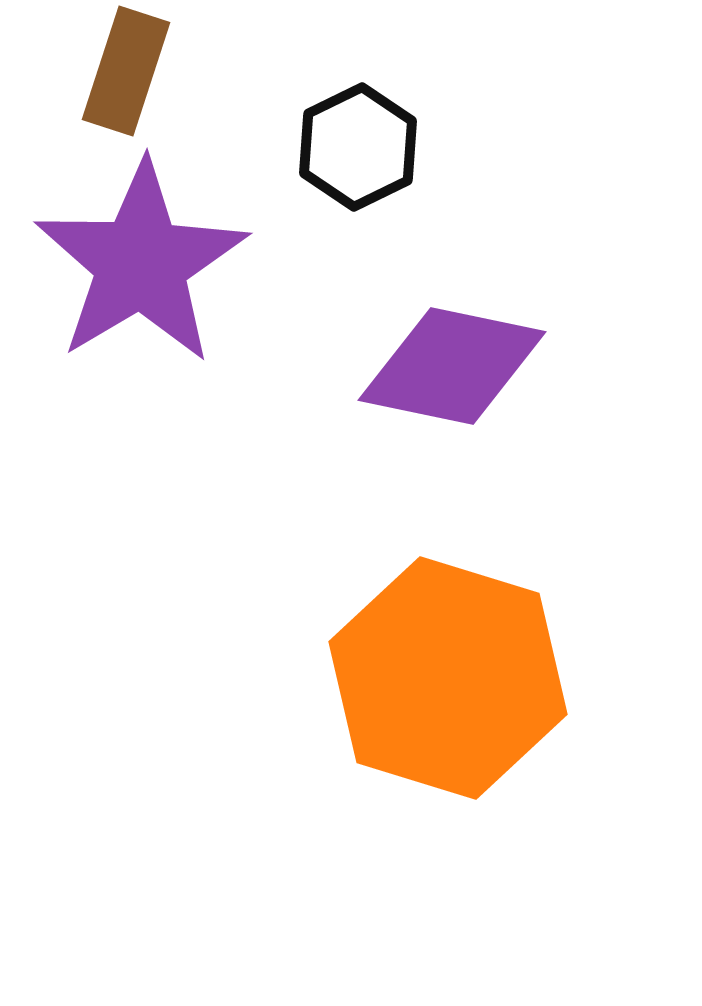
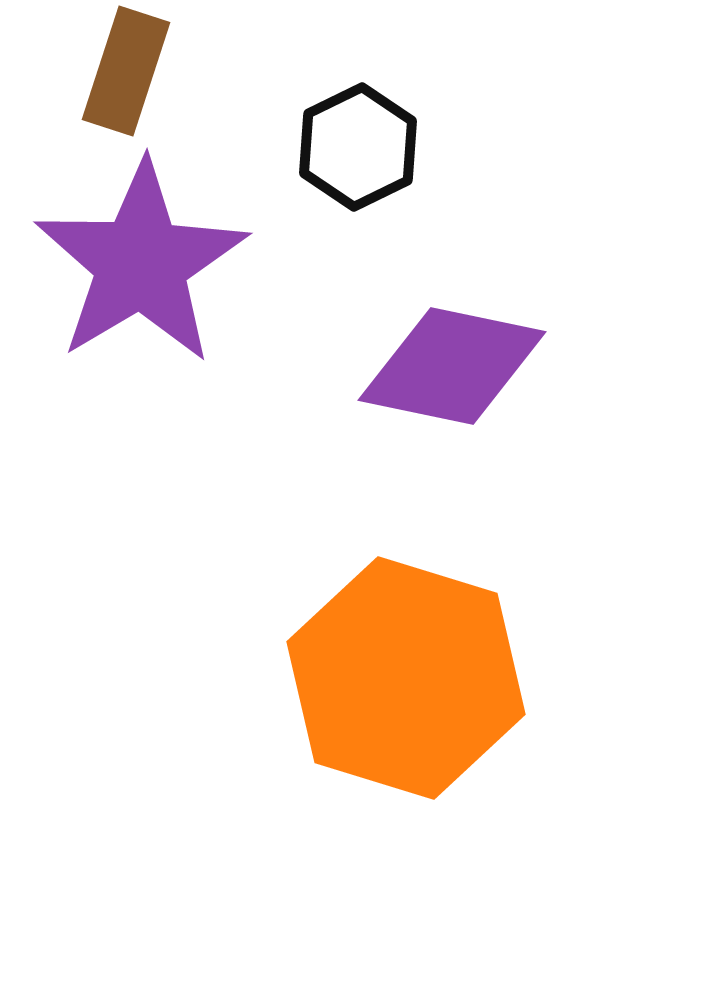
orange hexagon: moved 42 px left
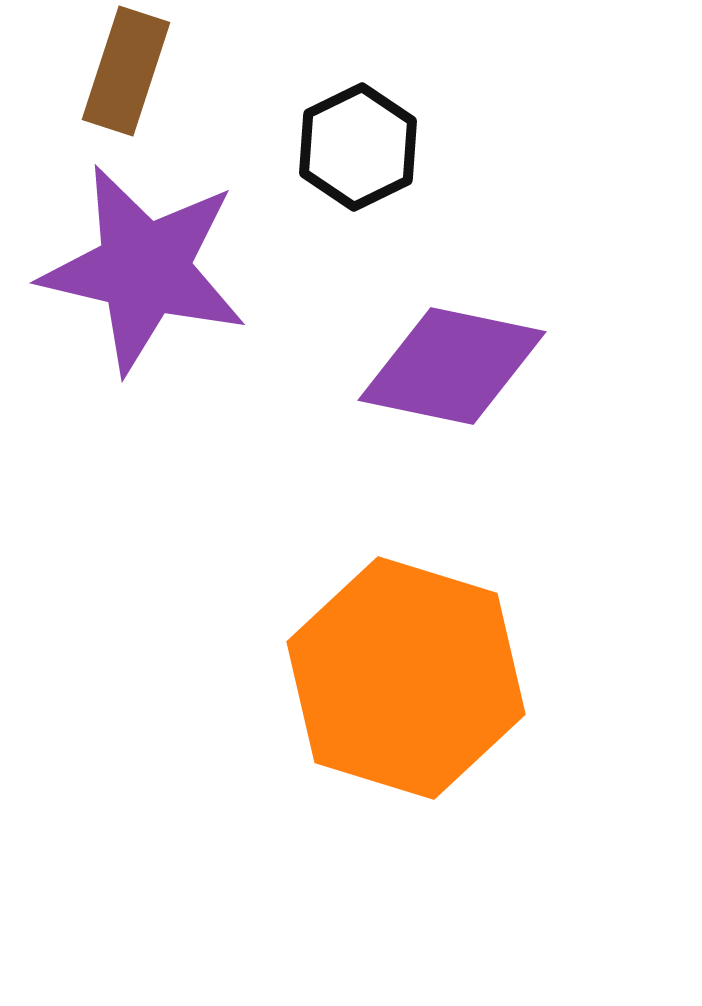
purple star: moved 3 px right, 6 px down; rotated 28 degrees counterclockwise
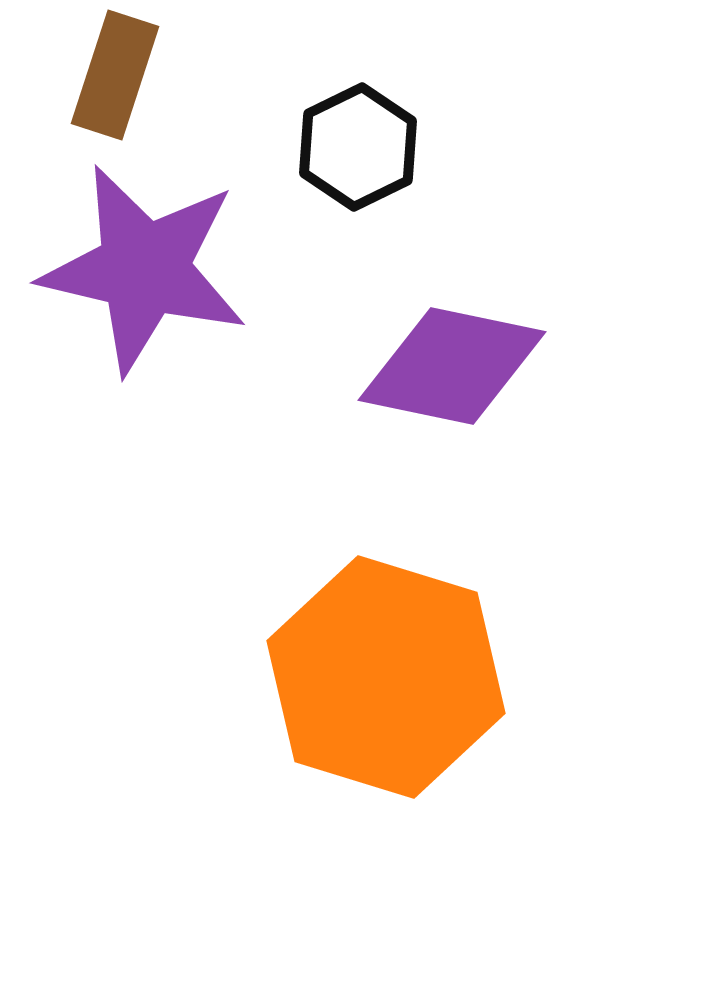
brown rectangle: moved 11 px left, 4 px down
orange hexagon: moved 20 px left, 1 px up
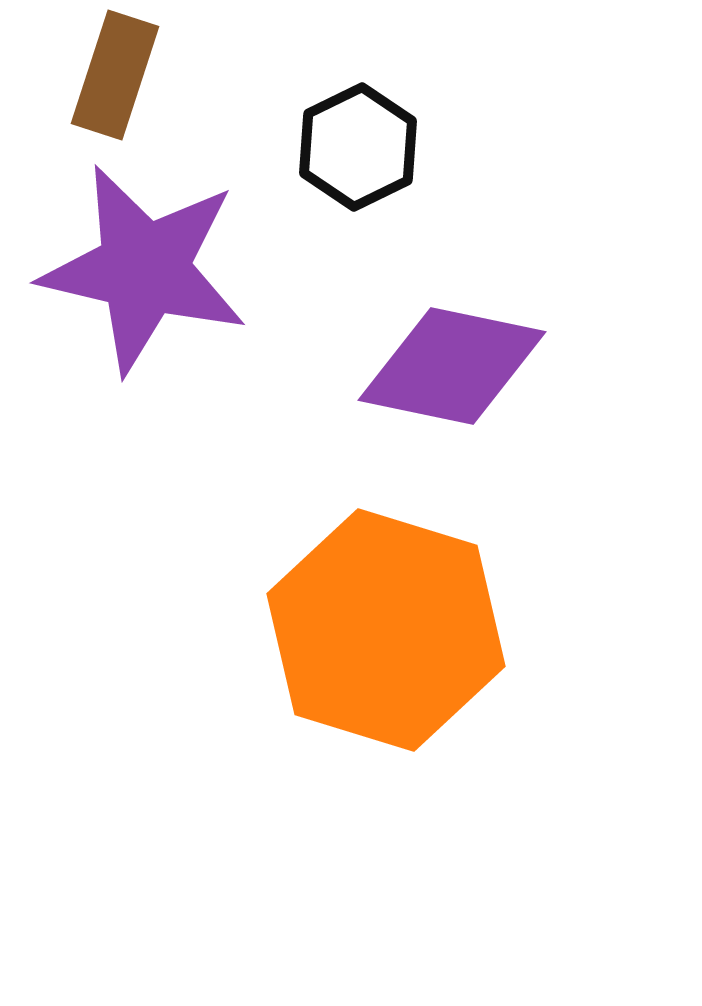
orange hexagon: moved 47 px up
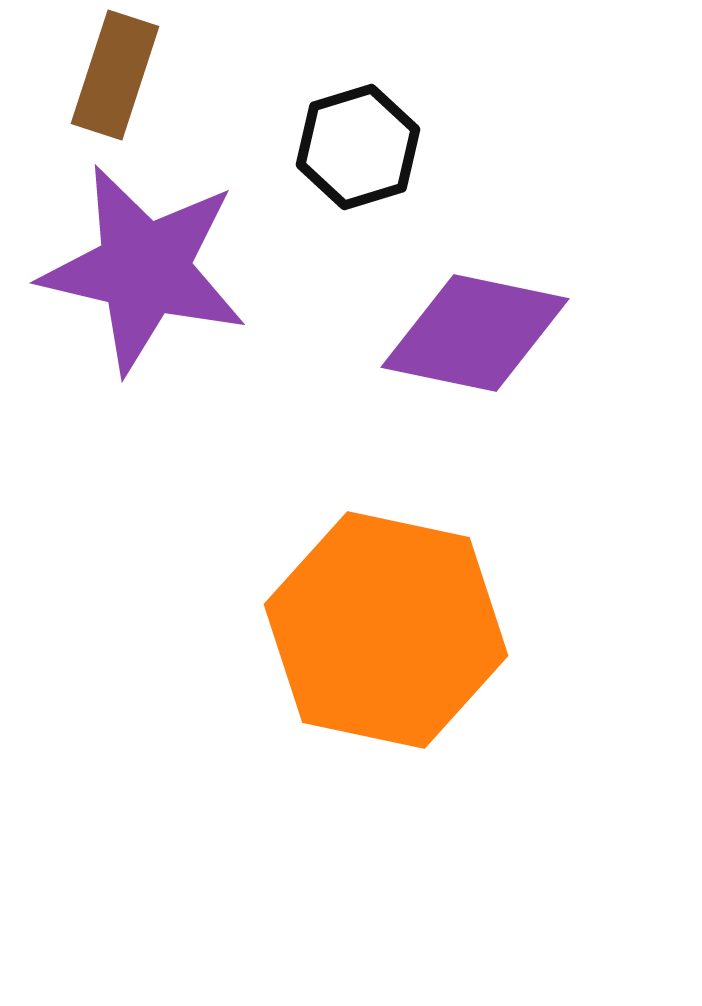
black hexagon: rotated 9 degrees clockwise
purple diamond: moved 23 px right, 33 px up
orange hexagon: rotated 5 degrees counterclockwise
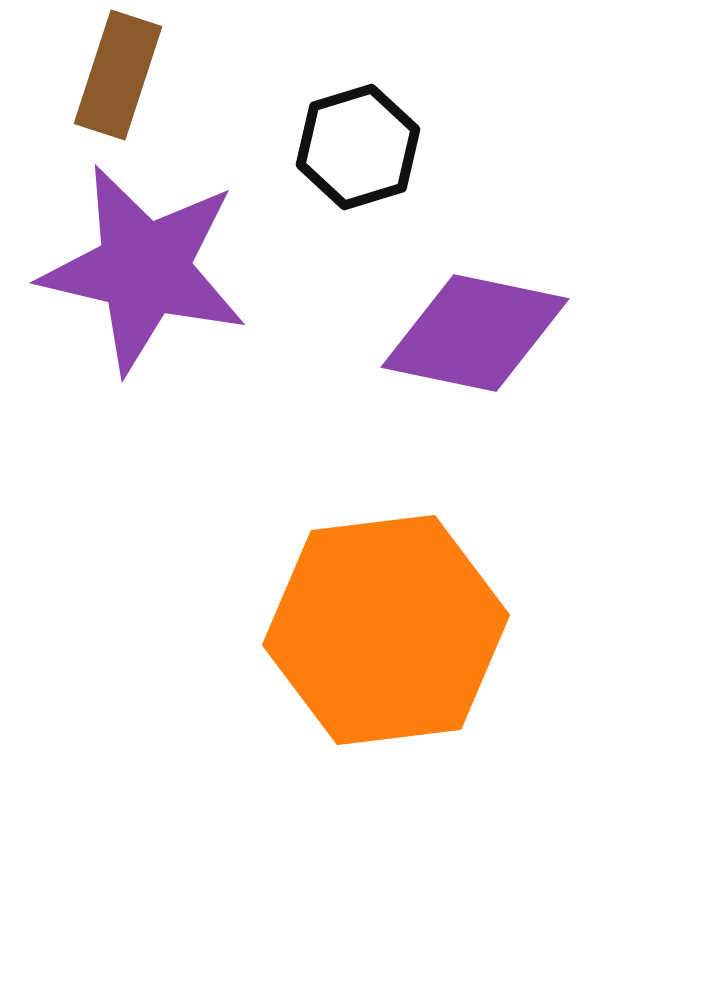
brown rectangle: moved 3 px right
orange hexagon: rotated 19 degrees counterclockwise
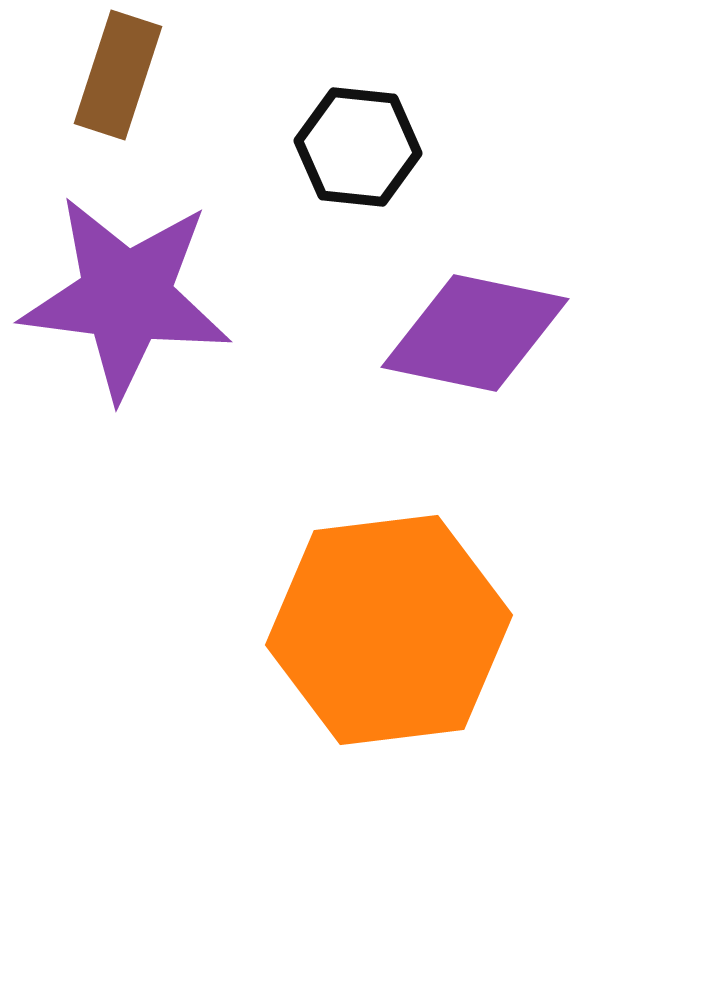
black hexagon: rotated 23 degrees clockwise
purple star: moved 18 px left, 28 px down; rotated 6 degrees counterclockwise
orange hexagon: moved 3 px right
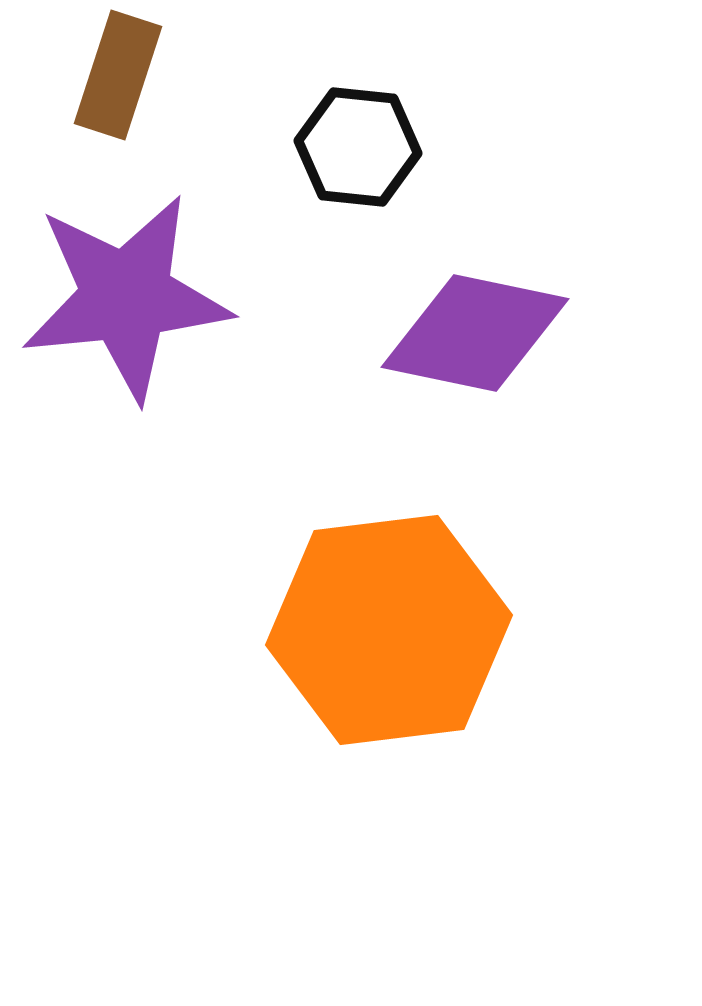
purple star: rotated 13 degrees counterclockwise
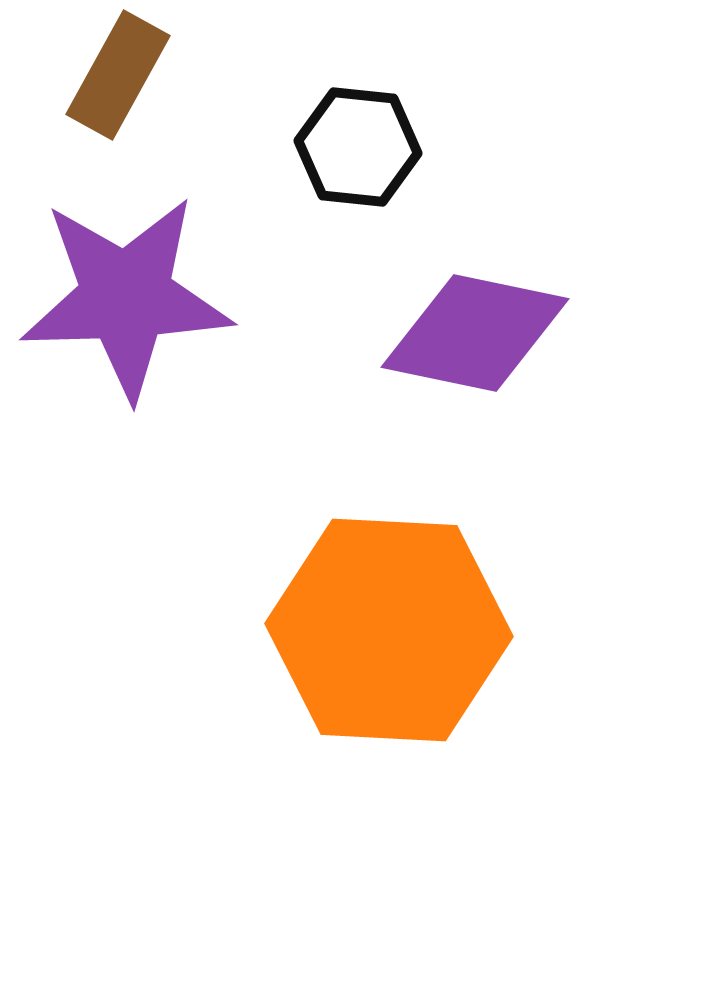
brown rectangle: rotated 11 degrees clockwise
purple star: rotated 4 degrees clockwise
orange hexagon: rotated 10 degrees clockwise
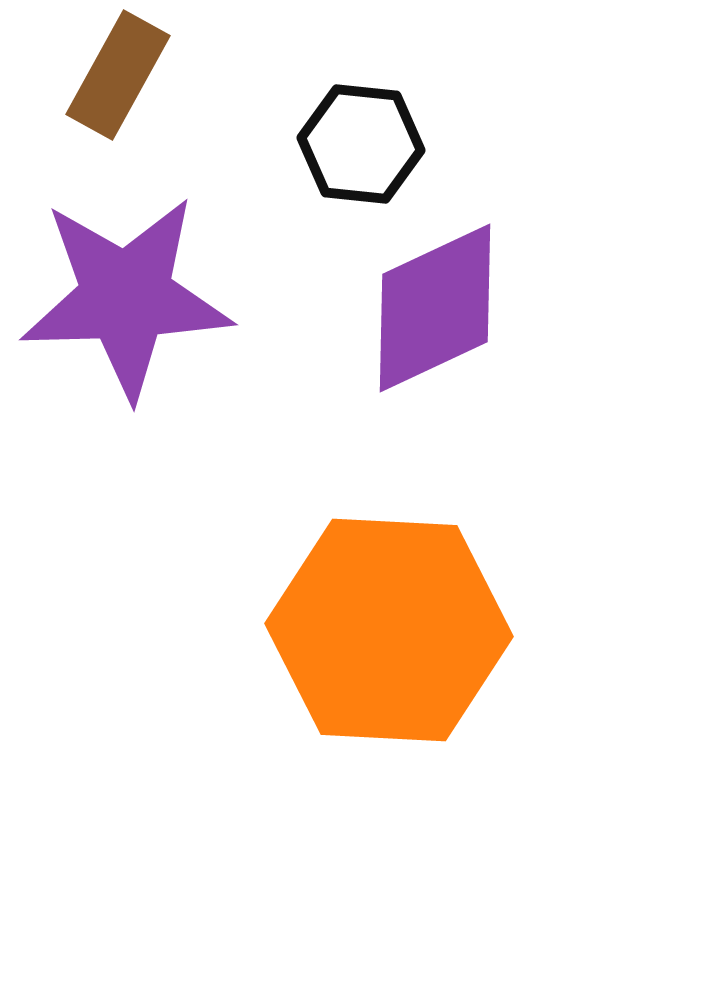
black hexagon: moved 3 px right, 3 px up
purple diamond: moved 40 px left, 25 px up; rotated 37 degrees counterclockwise
